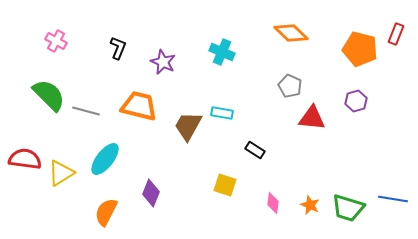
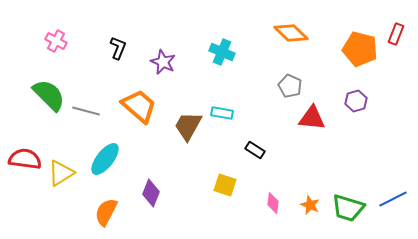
orange trapezoid: rotated 27 degrees clockwise
blue line: rotated 36 degrees counterclockwise
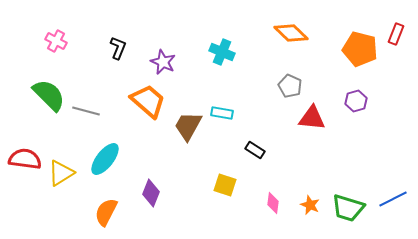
orange trapezoid: moved 9 px right, 5 px up
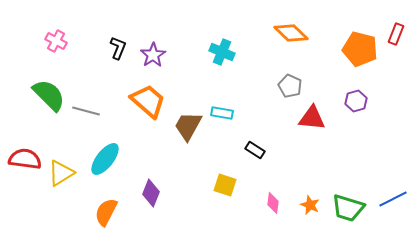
purple star: moved 10 px left, 7 px up; rotated 15 degrees clockwise
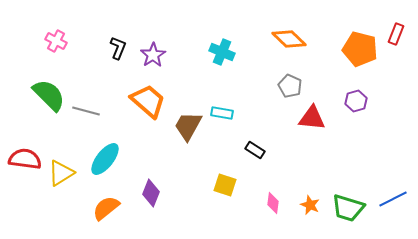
orange diamond: moved 2 px left, 6 px down
orange semicircle: moved 4 px up; rotated 24 degrees clockwise
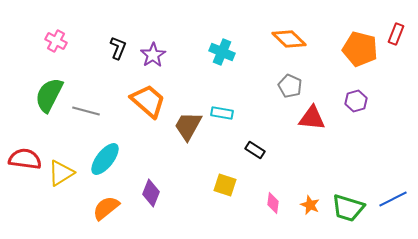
green semicircle: rotated 108 degrees counterclockwise
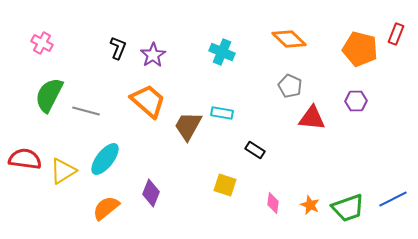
pink cross: moved 14 px left, 2 px down
purple hexagon: rotated 15 degrees clockwise
yellow triangle: moved 2 px right, 2 px up
green trapezoid: rotated 36 degrees counterclockwise
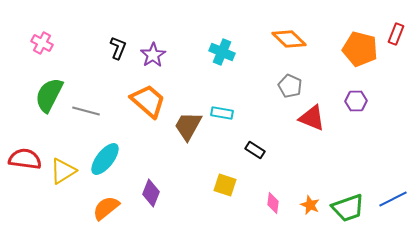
red triangle: rotated 16 degrees clockwise
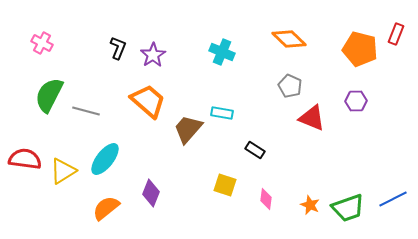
brown trapezoid: moved 3 px down; rotated 12 degrees clockwise
pink diamond: moved 7 px left, 4 px up
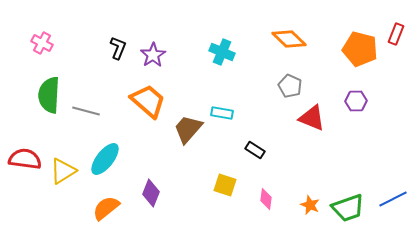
green semicircle: rotated 24 degrees counterclockwise
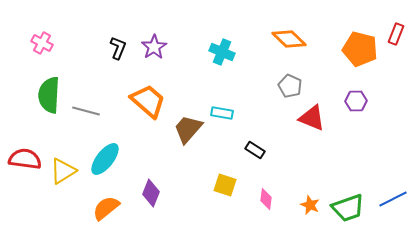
purple star: moved 1 px right, 8 px up
